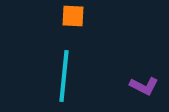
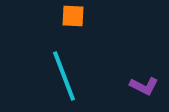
cyan line: rotated 27 degrees counterclockwise
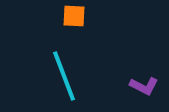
orange square: moved 1 px right
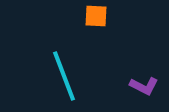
orange square: moved 22 px right
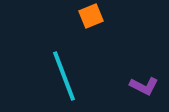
orange square: moved 5 px left; rotated 25 degrees counterclockwise
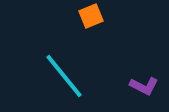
cyan line: rotated 18 degrees counterclockwise
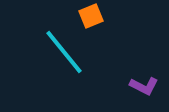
cyan line: moved 24 px up
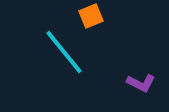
purple L-shape: moved 3 px left, 3 px up
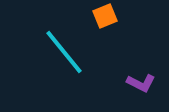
orange square: moved 14 px right
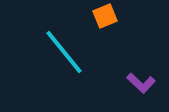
purple L-shape: rotated 16 degrees clockwise
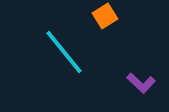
orange square: rotated 10 degrees counterclockwise
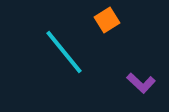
orange square: moved 2 px right, 4 px down
